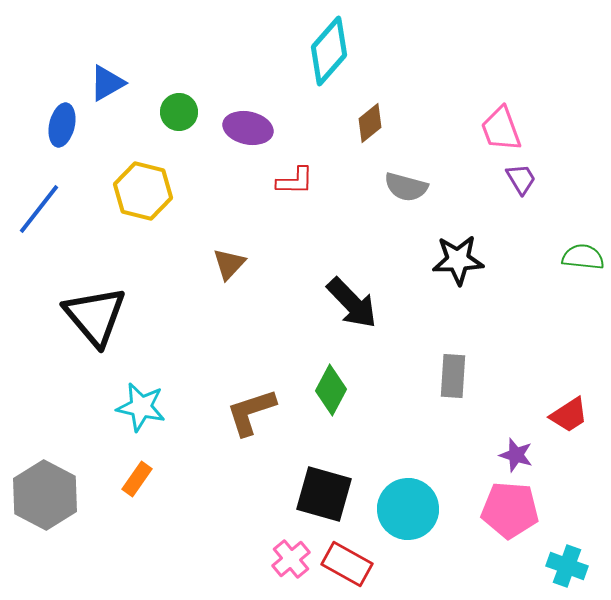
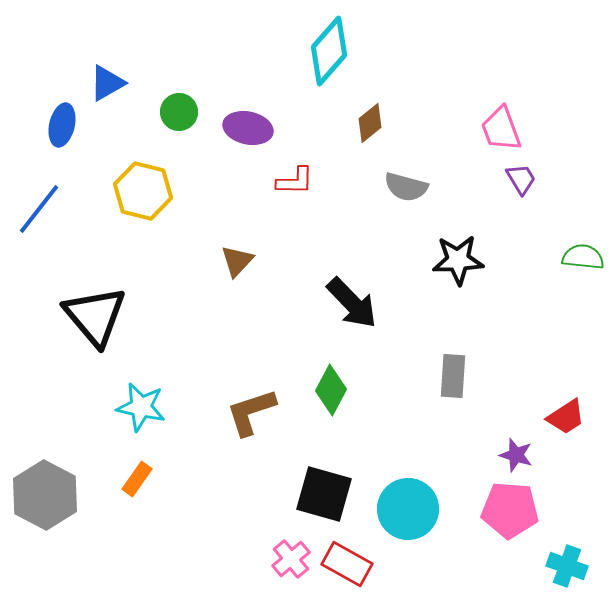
brown triangle: moved 8 px right, 3 px up
red trapezoid: moved 3 px left, 2 px down
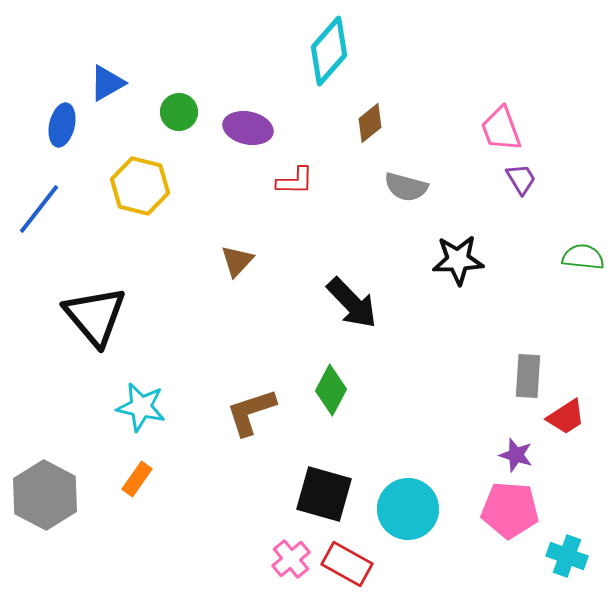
yellow hexagon: moved 3 px left, 5 px up
gray rectangle: moved 75 px right
cyan cross: moved 10 px up
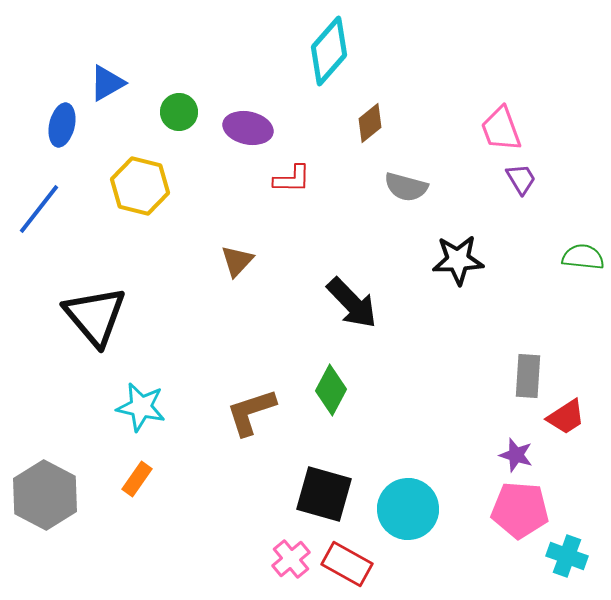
red L-shape: moved 3 px left, 2 px up
pink pentagon: moved 10 px right
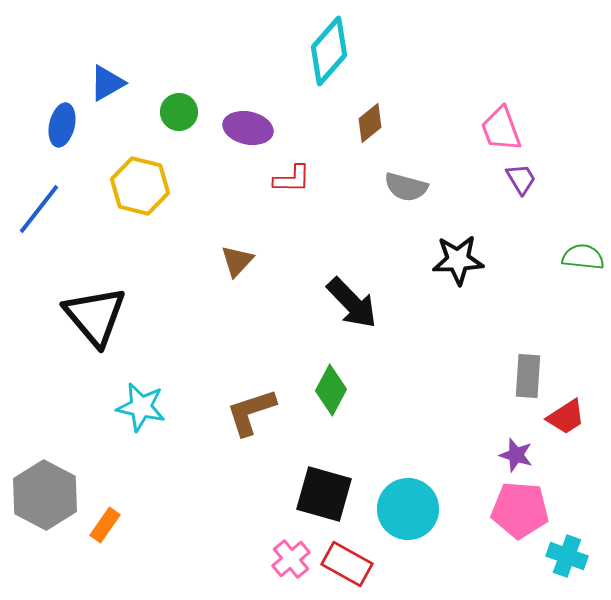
orange rectangle: moved 32 px left, 46 px down
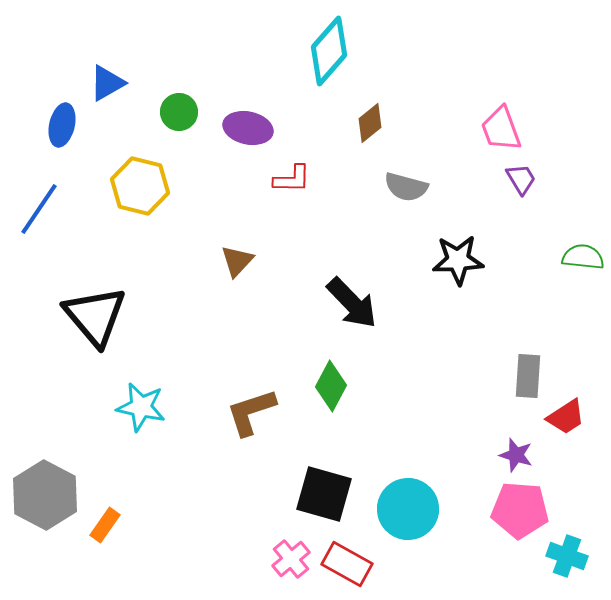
blue line: rotated 4 degrees counterclockwise
green diamond: moved 4 px up
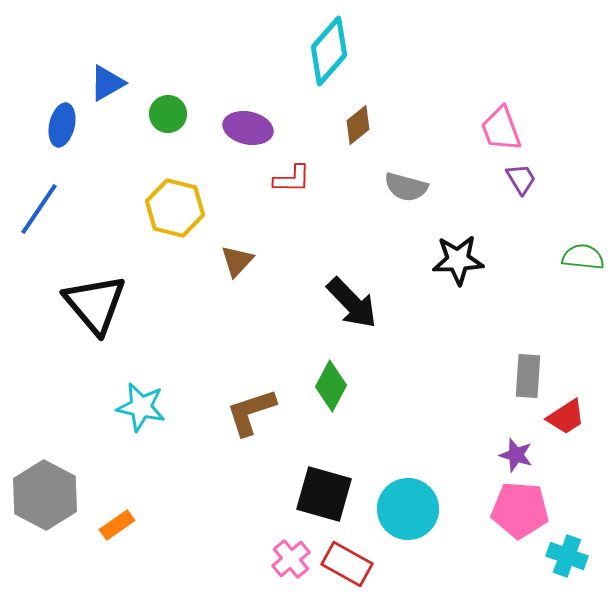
green circle: moved 11 px left, 2 px down
brown diamond: moved 12 px left, 2 px down
yellow hexagon: moved 35 px right, 22 px down
black triangle: moved 12 px up
orange rectangle: moved 12 px right; rotated 20 degrees clockwise
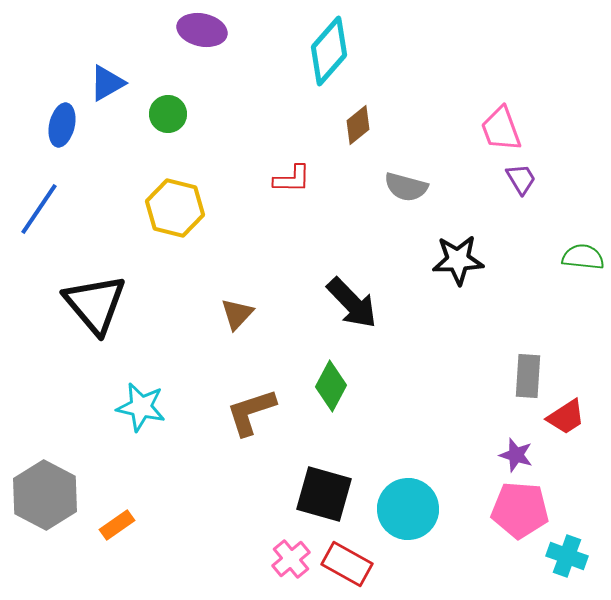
purple ellipse: moved 46 px left, 98 px up
brown triangle: moved 53 px down
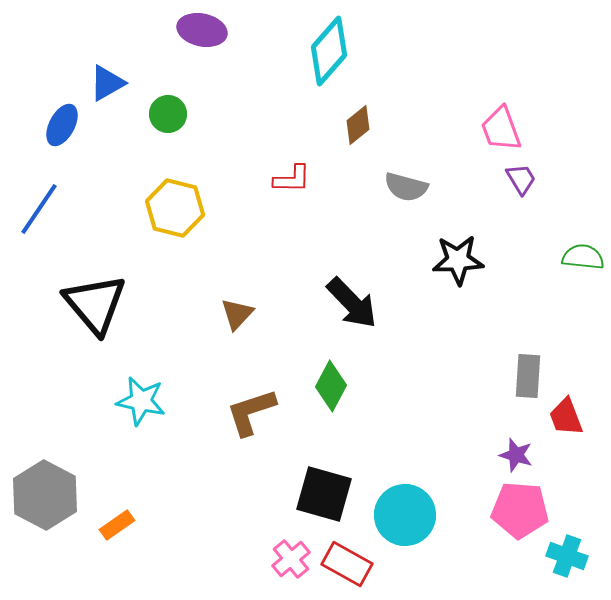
blue ellipse: rotated 15 degrees clockwise
cyan star: moved 6 px up
red trapezoid: rotated 102 degrees clockwise
cyan circle: moved 3 px left, 6 px down
